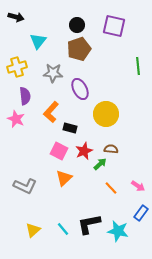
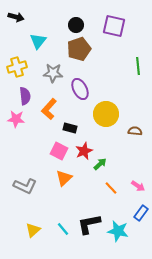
black circle: moved 1 px left
orange L-shape: moved 2 px left, 3 px up
pink star: rotated 18 degrees counterclockwise
brown semicircle: moved 24 px right, 18 px up
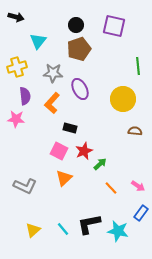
orange L-shape: moved 3 px right, 6 px up
yellow circle: moved 17 px right, 15 px up
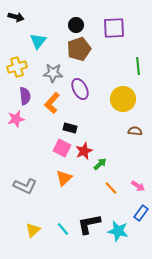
purple square: moved 2 px down; rotated 15 degrees counterclockwise
pink star: rotated 18 degrees counterclockwise
pink square: moved 3 px right, 3 px up
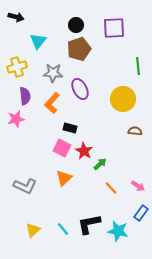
red star: rotated 18 degrees counterclockwise
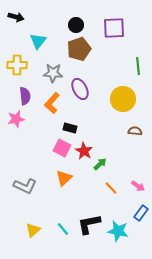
yellow cross: moved 2 px up; rotated 18 degrees clockwise
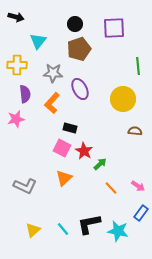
black circle: moved 1 px left, 1 px up
purple semicircle: moved 2 px up
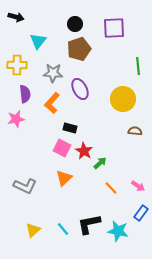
green arrow: moved 1 px up
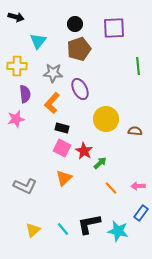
yellow cross: moved 1 px down
yellow circle: moved 17 px left, 20 px down
black rectangle: moved 8 px left
pink arrow: rotated 144 degrees clockwise
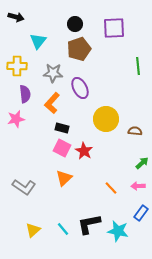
purple ellipse: moved 1 px up
green arrow: moved 42 px right
gray L-shape: moved 1 px left, 1 px down; rotated 10 degrees clockwise
